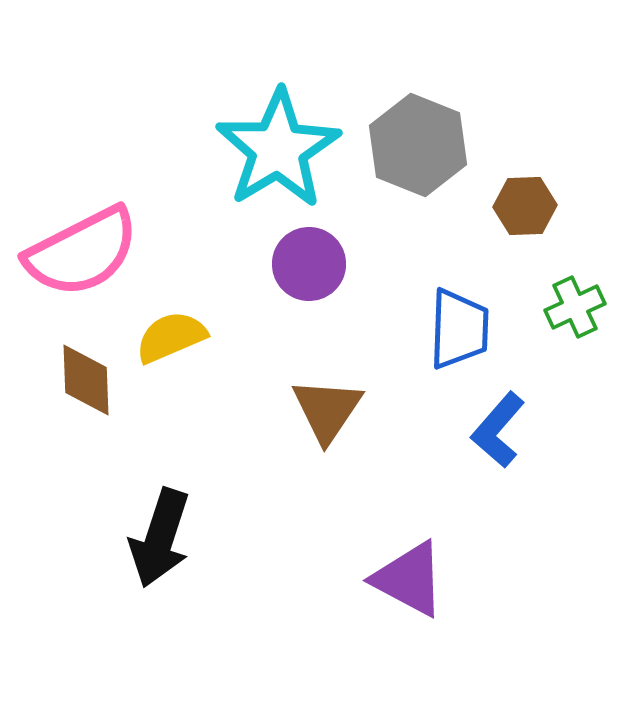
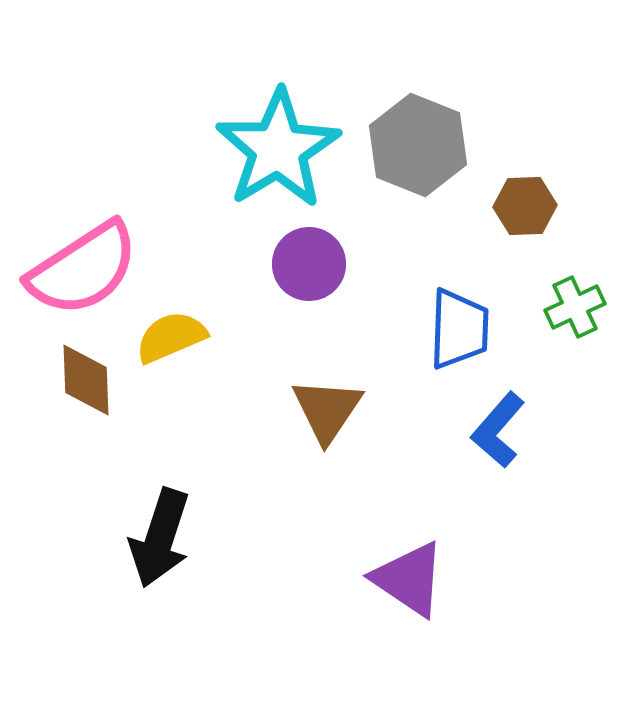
pink semicircle: moved 1 px right, 17 px down; rotated 6 degrees counterclockwise
purple triangle: rotated 6 degrees clockwise
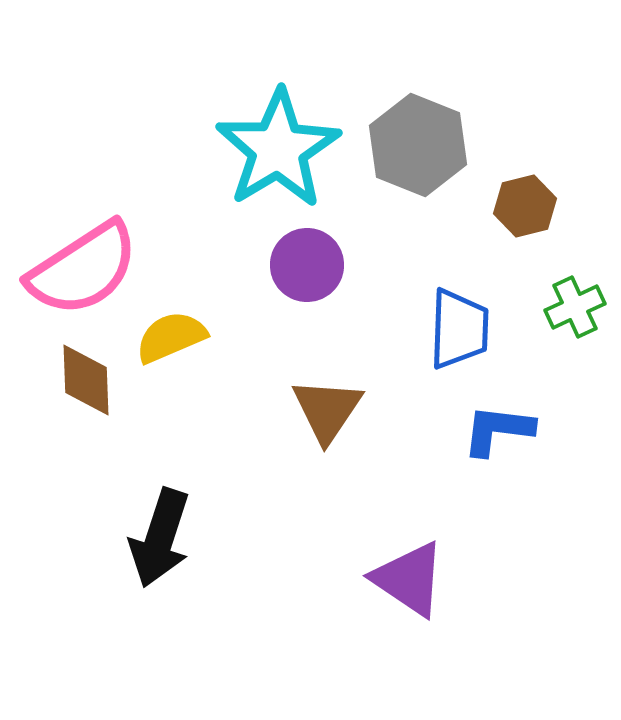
brown hexagon: rotated 12 degrees counterclockwise
purple circle: moved 2 px left, 1 px down
blue L-shape: rotated 56 degrees clockwise
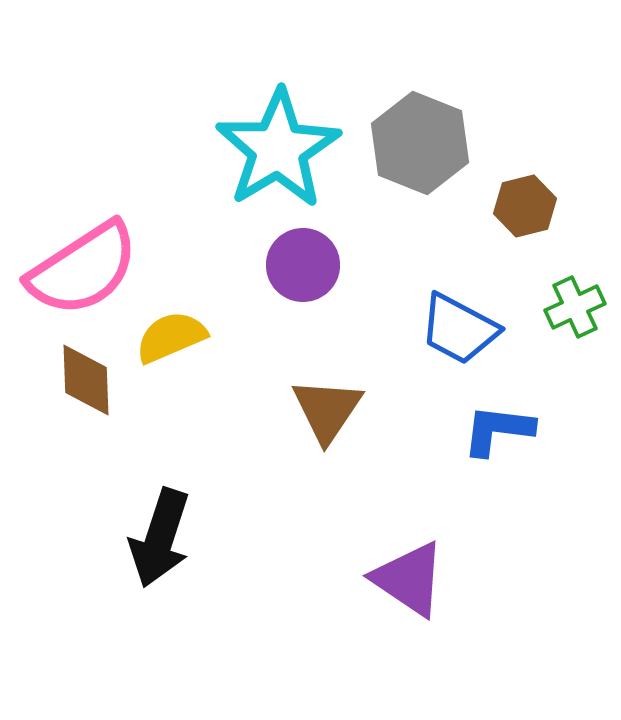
gray hexagon: moved 2 px right, 2 px up
purple circle: moved 4 px left
blue trapezoid: rotated 116 degrees clockwise
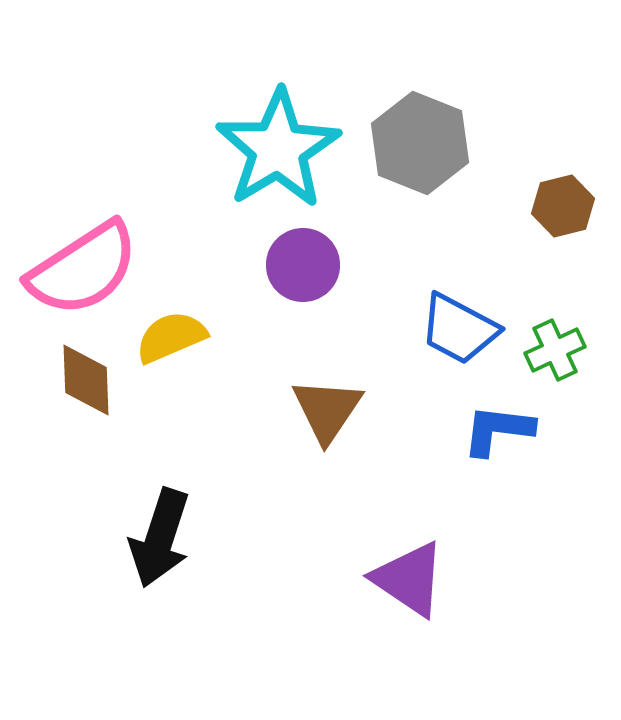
brown hexagon: moved 38 px right
green cross: moved 20 px left, 43 px down
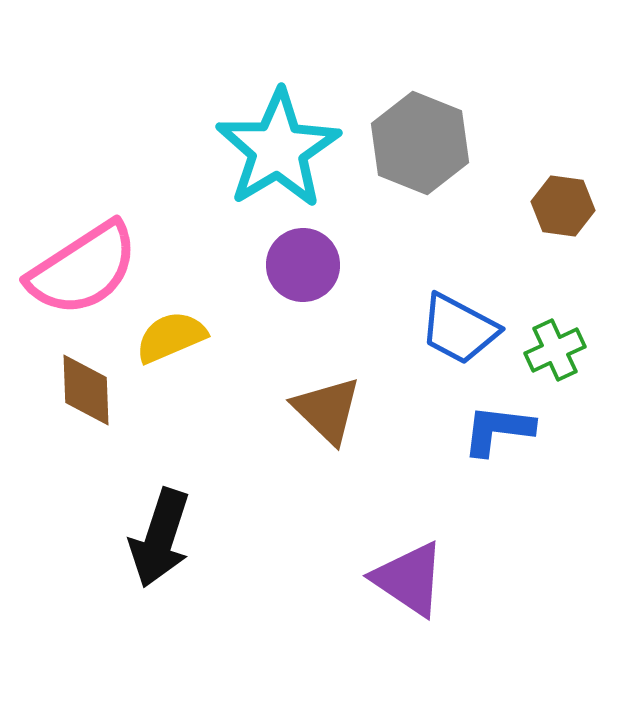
brown hexagon: rotated 22 degrees clockwise
brown diamond: moved 10 px down
brown triangle: rotated 20 degrees counterclockwise
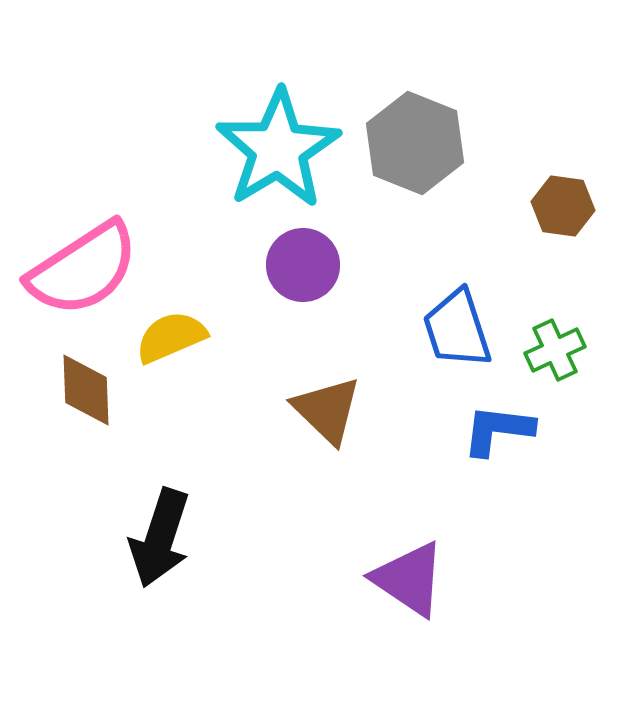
gray hexagon: moved 5 px left
blue trapezoid: moved 2 px left; rotated 44 degrees clockwise
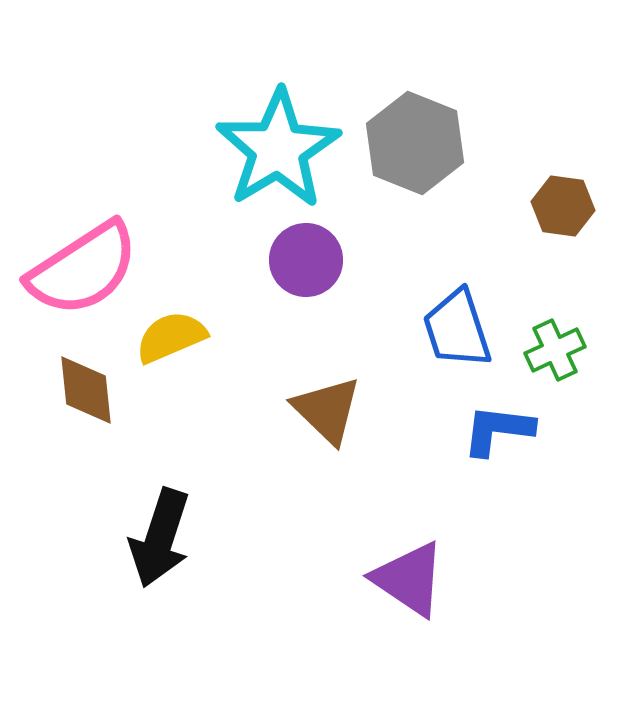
purple circle: moved 3 px right, 5 px up
brown diamond: rotated 4 degrees counterclockwise
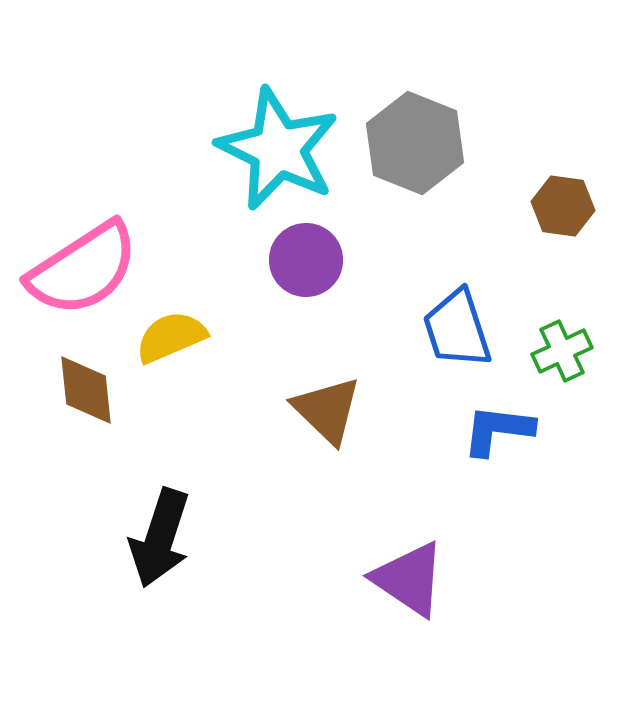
cyan star: rotated 15 degrees counterclockwise
green cross: moved 7 px right, 1 px down
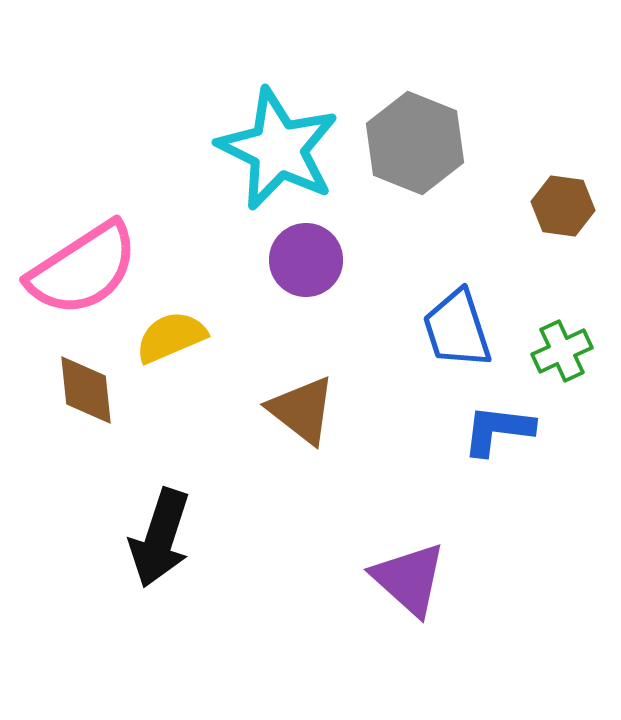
brown triangle: moved 25 px left; rotated 6 degrees counterclockwise
purple triangle: rotated 8 degrees clockwise
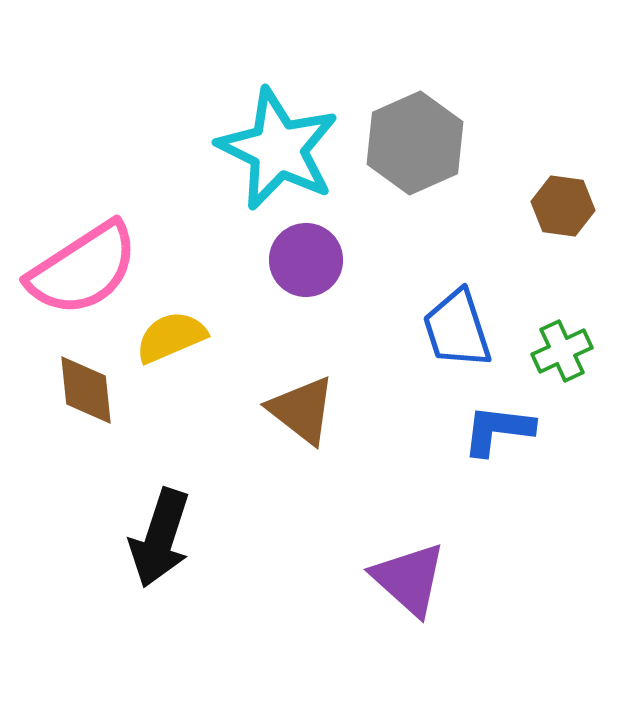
gray hexagon: rotated 14 degrees clockwise
